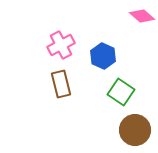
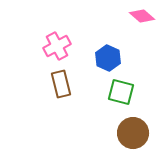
pink cross: moved 4 px left, 1 px down
blue hexagon: moved 5 px right, 2 px down
green square: rotated 20 degrees counterclockwise
brown circle: moved 2 px left, 3 px down
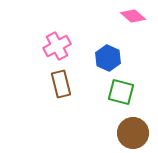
pink diamond: moved 9 px left
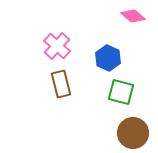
pink cross: rotated 20 degrees counterclockwise
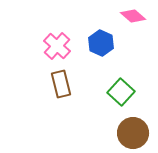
blue hexagon: moved 7 px left, 15 px up
green square: rotated 28 degrees clockwise
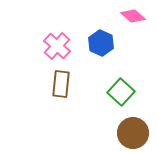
brown rectangle: rotated 20 degrees clockwise
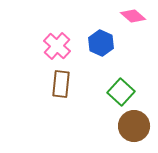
brown circle: moved 1 px right, 7 px up
